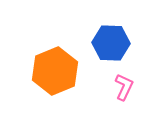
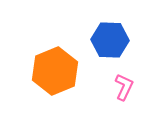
blue hexagon: moved 1 px left, 3 px up
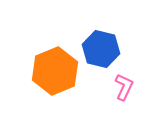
blue hexagon: moved 9 px left, 9 px down; rotated 12 degrees clockwise
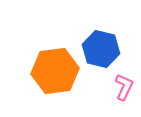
orange hexagon: rotated 15 degrees clockwise
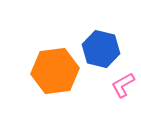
pink L-shape: moved 1 px left, 2 px up; rotated 144 degrees counterclockwise
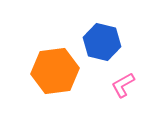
blue hexagon: moved 1 px right, 7 px up
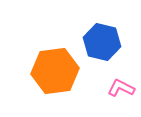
pink L-shape: moved 2 px left, 3 px down; rotated 56 degrees clockwise
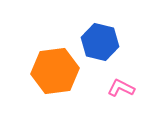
blue hexagon: moved 2 px left
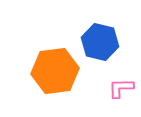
pink L-shape: rotated 28 degrees counterclockwise
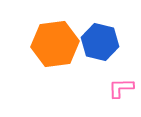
orange hexagon: moved 27 px up
